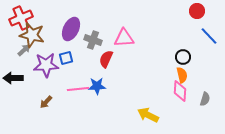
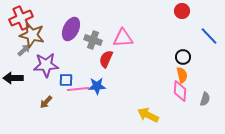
red circle: moved 15 px left
pink triangle: moved 1 px left
blue square: moved 22 px down; rotated 16 degrees clockwise
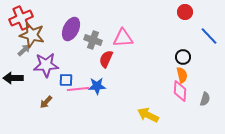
red circle: moved 3 px right, 1 px down
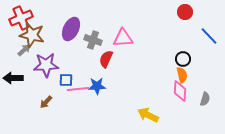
black circle: moved 2 px down
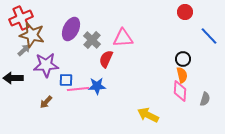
gray cross: moved 1 px left; rotated 24 degrees clockwise
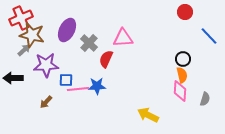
purple ellipse: moved 4 px left, 1 px down
gray cross: moved 3 px left, 3 px down
